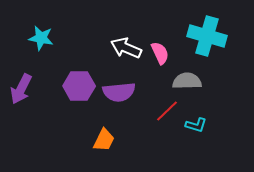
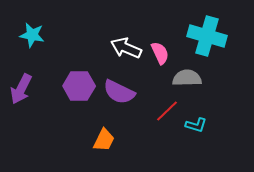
cyan star: moved 9 px left, 3 px up
gray semicircle: moved 3 px up
purple semicircle: rotated 32 degrees clockwise
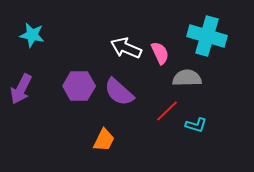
purple semicircle: rotated 16 degrees clockwise
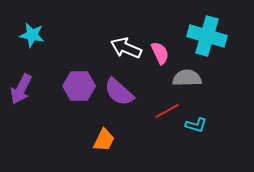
red line: rotated 15 degrees clockwise
